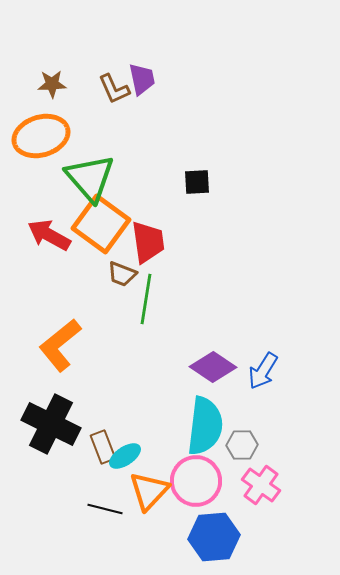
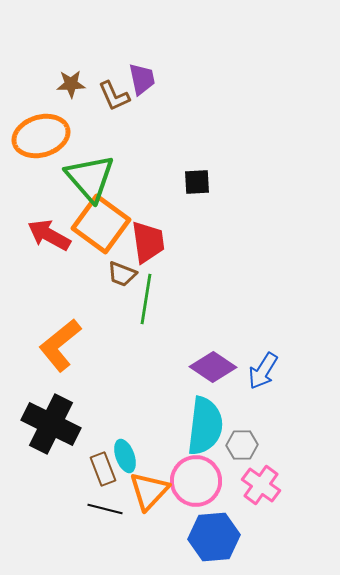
brown star: moved 19 px right
brown L-shape: moved 7 px down
brown rectangle: moved 22 px down
cyan ellipse: rotated 76 degrees counterclockwise
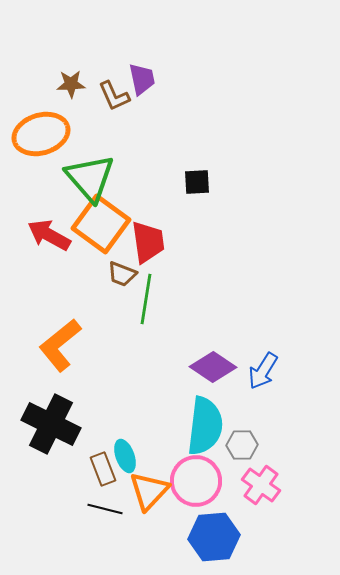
orange ellipse: moved 2 px up
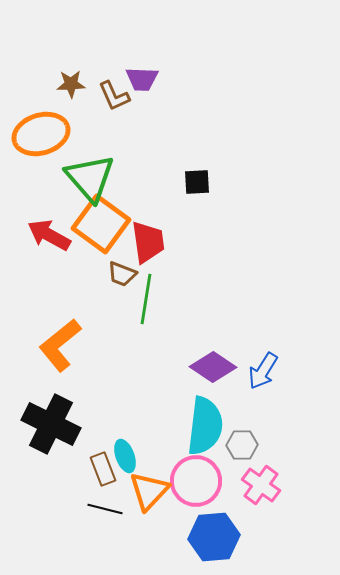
purple trapezoid: rotated 104 degrees clockwise
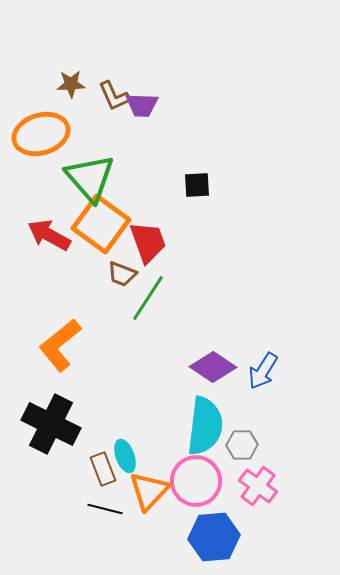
purple trapezoid: moved 26 px down
black square: moved 3 px down
red trapezoid: rotated 12 degrees counterclockwise
green line: moved 2 px right, 1 px up; rotated 24 degrees clockwise
pink cross: moved 3 px left, 1 px down
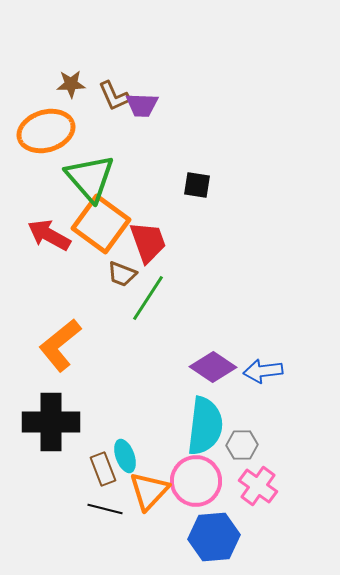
orange ellipse: moved 5 px right, 3 px up
black square: rotated 12 degrees clockwise
blue arrow: rotated 51 degrees clockwise
black cross: moved 2 px up; rotated 26 degrees counterclockwise
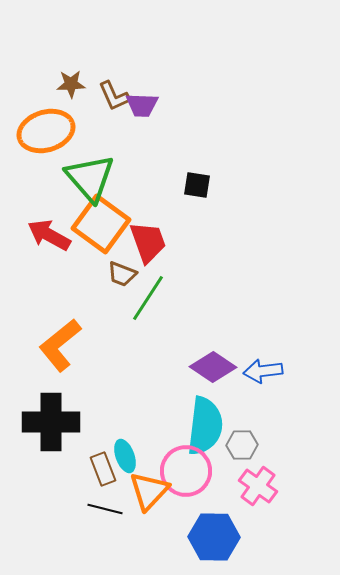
pink circle: moved 10 px left, 10 px up
blue hexagon: rotated 6 degrees clockwise
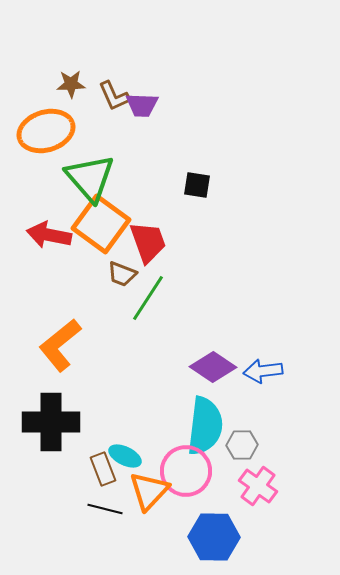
red arrow: rotated 18 degrees counterclockwise
cyan ellipse: rotated 44 degrees counterclockwise
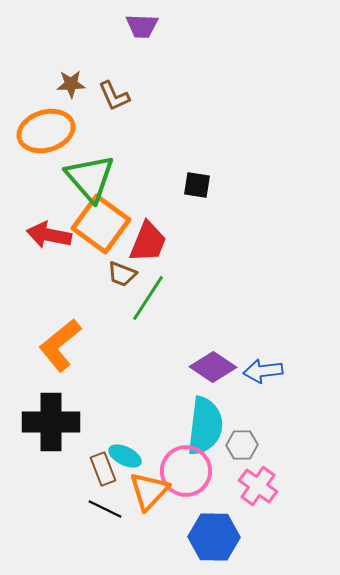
purple trapezoid: moved 79 px up
red trapezoid: rotated 42 degrees clockwise
black line: rotated 12 degrees clockwise
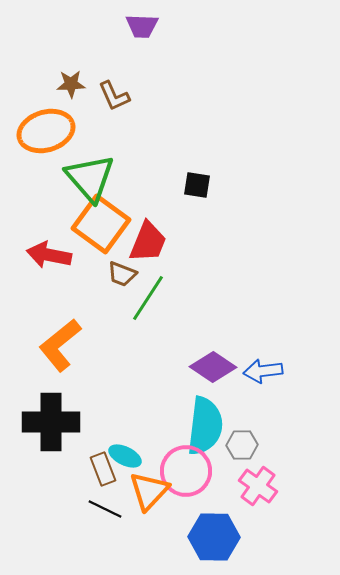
red arrow: moved 20 px down
